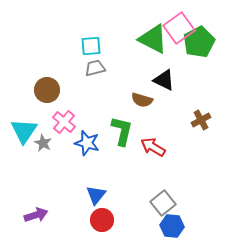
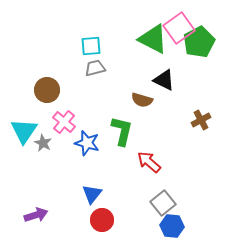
red arrow: moved 4 px left, 15 px down; rotated 10 degrees clockwise
blue triangle: moved 4 px left, 1 px up
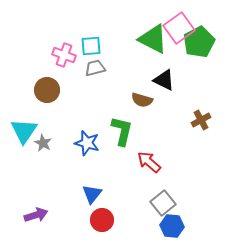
pink cross: moved 67 px up; rotated 20 degrees counterclockwise
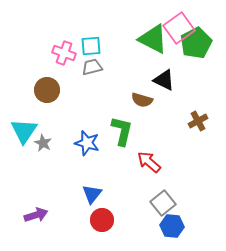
green pentagon: moved 3 px left, 1 px down
pink cross: moved 2 px up
gray trapezoid: moved 3 px left, 1 px up
brown cross: moved 3 px left, 1 px down
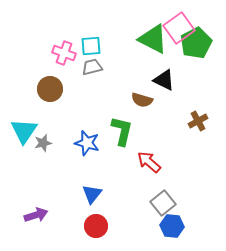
brown circle: moved 3 px right, 1 px up
gray star: rotated 30 degrees clockwise
red circle: moved 6 px left, 6 px down
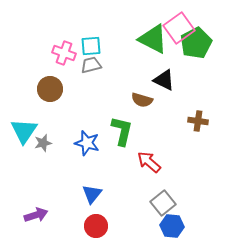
gray trapezoid: moved 1 px left, 2 px up
brown cross: rotated 36 degrees clockwise
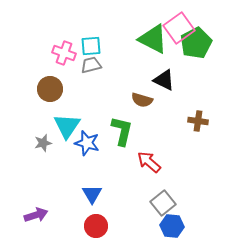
cyan triangle: moved 43 px right, 5 px up
blue triangle: rotated 10 degrees counterclockwise
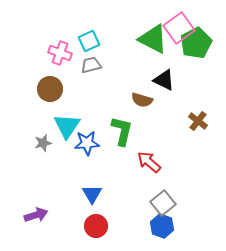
cyan square: moved 2 px left, 5 px up; rotated 20 degrees counterclockwise
pink cross: moved 4 px left
brown cross: rotated 30 degrees clockwise
blue star: rotated 20 degrees counterclockwise
blue hexagon: moved 10 px left; rotated 15 degrees clockwise
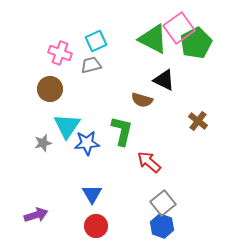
cyan square: moved 7 px right
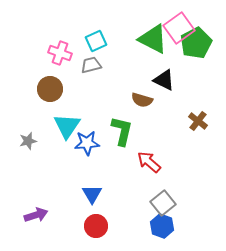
gray star: moved 15 px left, 2 px up
